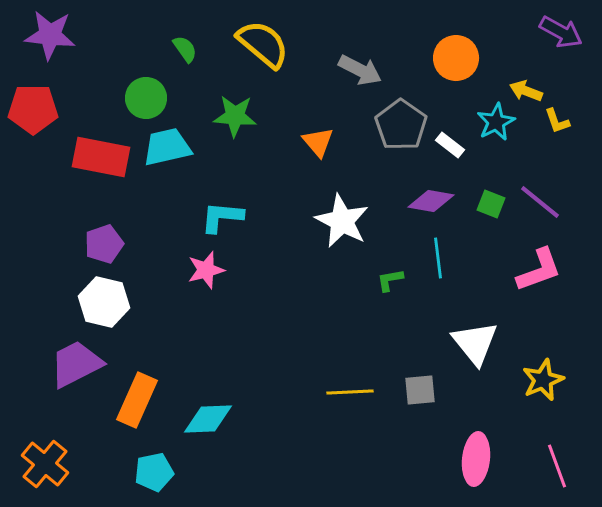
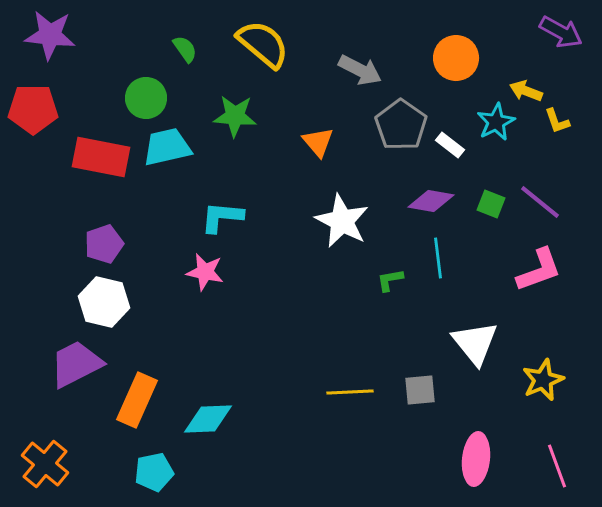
pink star: moved 1 px left, 2 px down; rotated 27 degrees clockwise
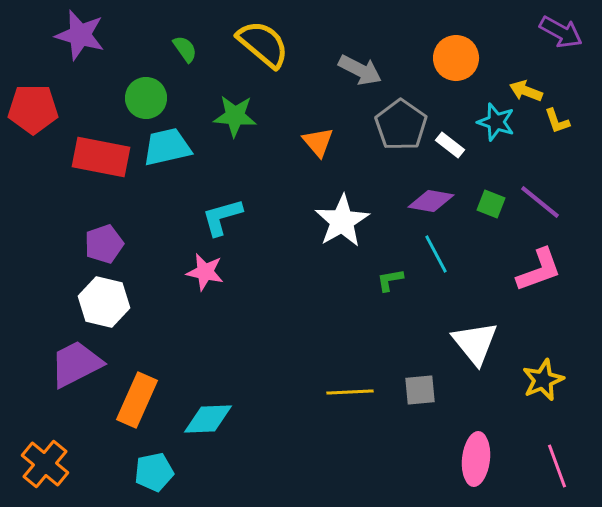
purple star: moved 30 px right; rotated 9 degrees clockwise
cyan star: rotated 27 degrees counterclockwise
cyan L-shape: rotated 21 degrees counterclockwise
white star: rotated 14 degrees clockwise
cyan line: moved 2 px left, 4 px up; rotated 21 degrees counterclockwise
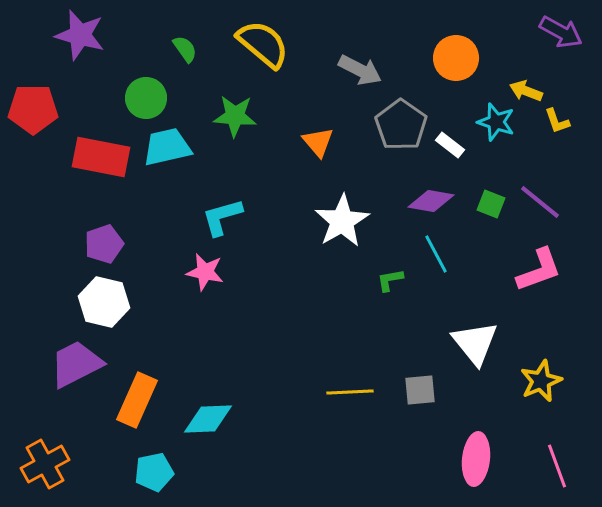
yellow star: moved 2 px left, 1 px down
orange cross: rotated 21 degrees clockwise
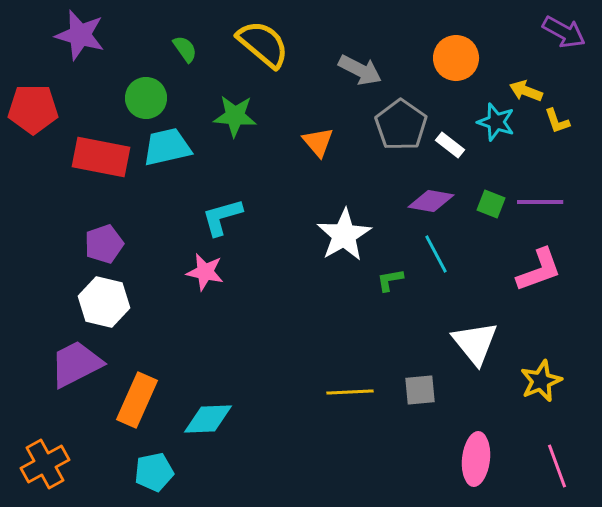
purple arrow: moved 3 px right
purple line: rotated 39 degrees counterclockwise
white star: moved 2 px right, 14 px down
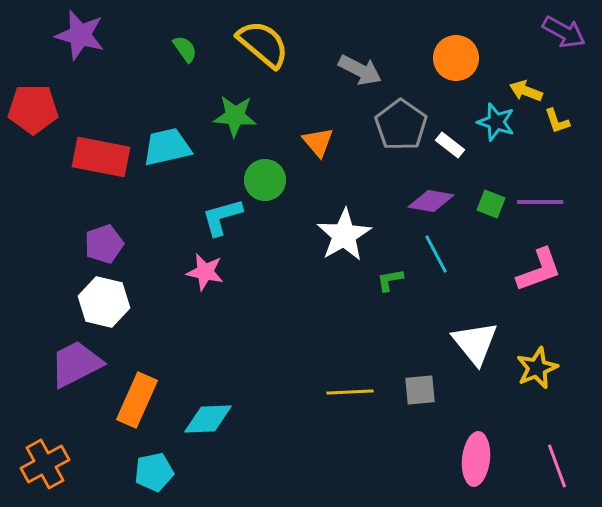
green circle: moved 119 px right, 82 px down
yellow star: moved 4 px left, 13 px up
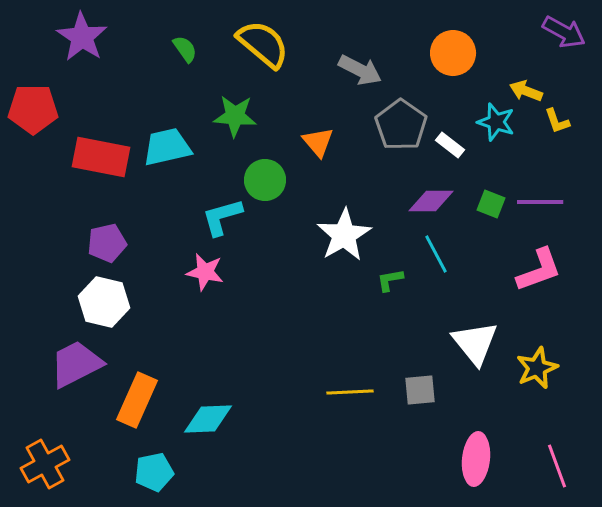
purple star: moved 2 px right, 2 px down; rotated 18 degrees clockwise
orange circle: moved 3 px left, 5 px up
purple diamond: rotated 9 degrees counterclockwise
purple pentagon: moved 3 px right, 1 px up; rotated 6 degrees clockwise
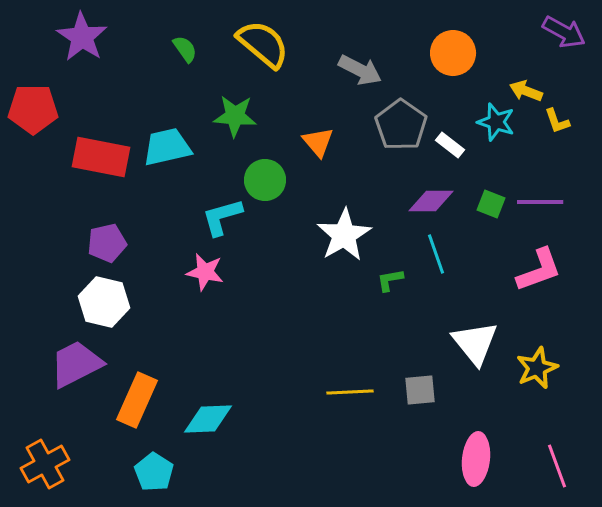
cyan line: rotated 9 degrees clockwise
cyan pentagon: rotated 27 degrees counterclockwise
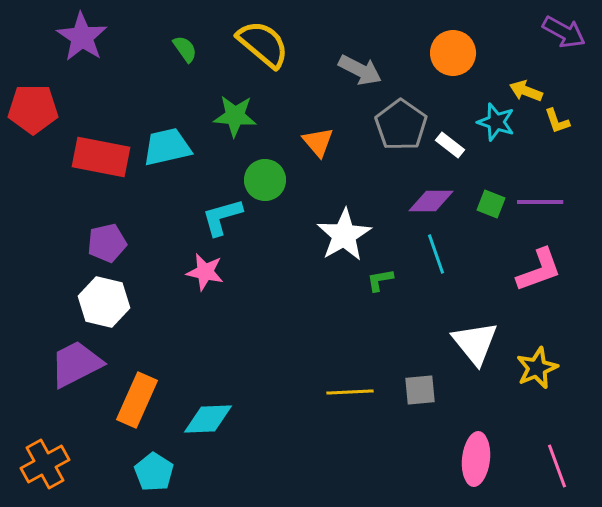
green L-shape: moved 10 px left
